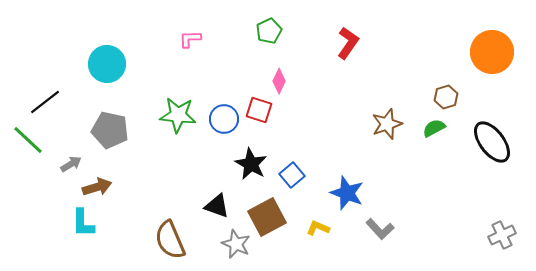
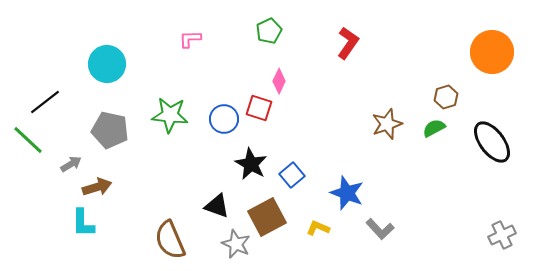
red square: moved 2 px up
green star: moved 8 px left
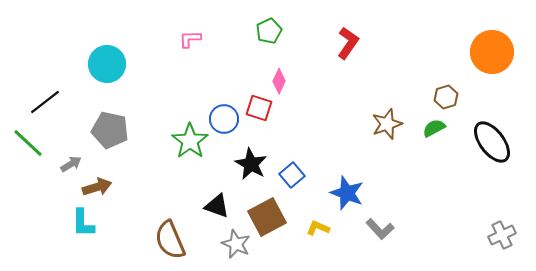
green star: moved 20 px right, 26 px down; rotated 30 degrees clockwise
green line: moved 3 px down
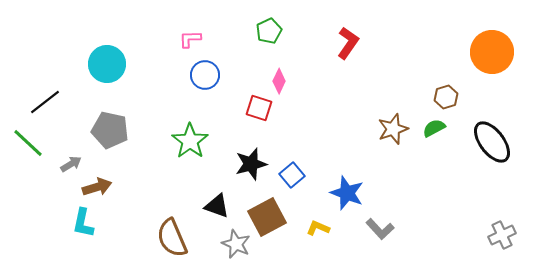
blue circle: moved 19 px left, 44 px up
brown star: moved 6 px right, 5 px down
black star: rotated 28 degrees clockwise
cyan L-shape: rotated 12 degrees clockwise
brown semicircle: moved 2 px right, 2 px up
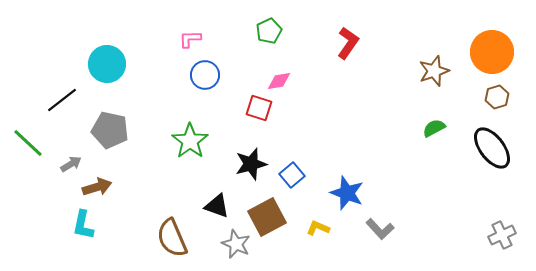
pink diamond: rotated 55 degrees clockwise
brown hexagon: moved 51 px right
black line: moved 17 px right, 2 px up
brown star: moved 41 px right, 58 px up
black ellipse: moved 6 px down
cyan L-shape: moved 2 px down
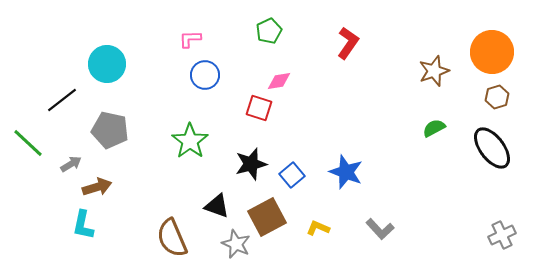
blue star: moved 1 px left, 21 px up
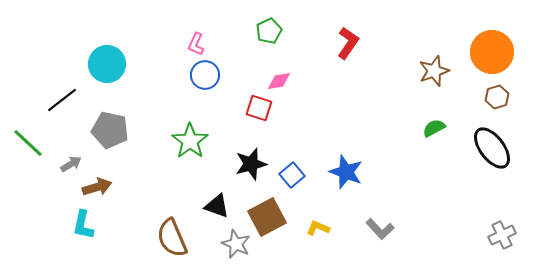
pink L-shape: moved 6 px right, 5 px down; rotated 65 degrees counterclockwise
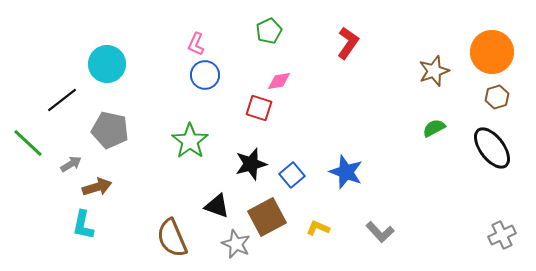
gray L-shape: moved 3 px down
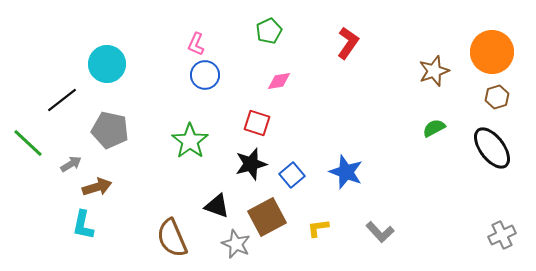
red square: moved 2 px left, 15 px down
yellow L-shape: rotated 30 degrees counterclockwise
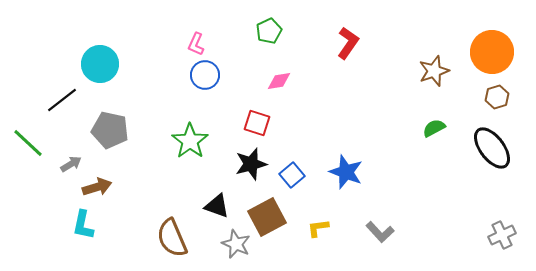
cyan circle: moved 7 px left
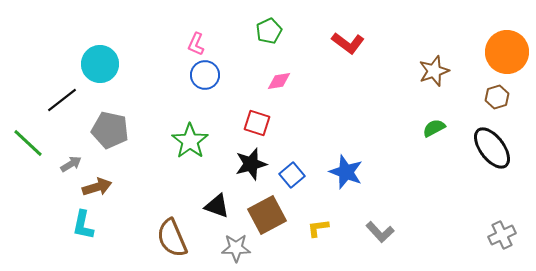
red L-shape: rotated 92 degrees clockwise
orange circle: moved 15 px right
brown square: moved 2 px up
gray star: moved 4 px down; rotated 24 degrees counterclockwise
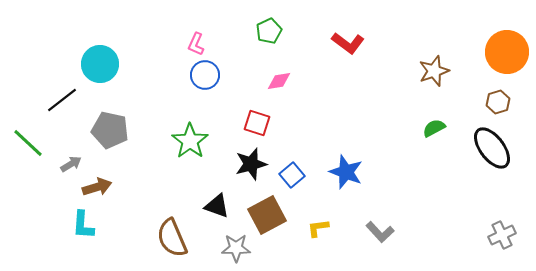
brown hexagon: moved 1 px right, 5 px down
cyan L-shape: rotated 8 degrees counterclockwise
